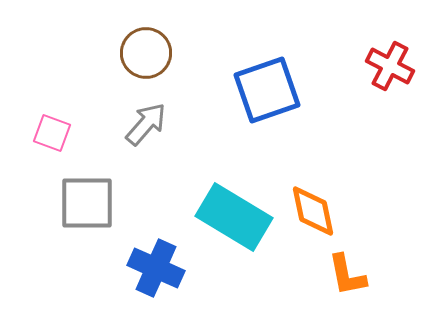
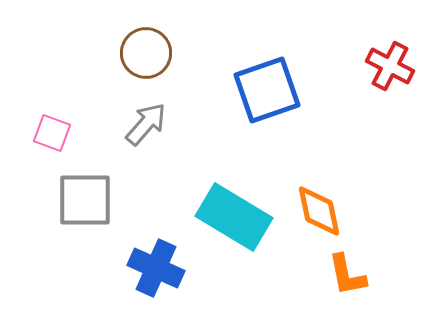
gray square: moved 2 px left, 3 px up
orange diamond: moved 6 px right
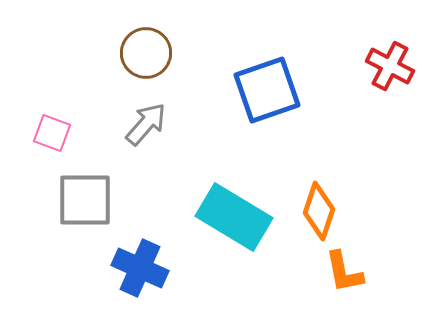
orange diamond: rotated 30 degrees clockwise
blue cross: moved 16 px left
orange L-shape: moved 3 px left, 3 px up
